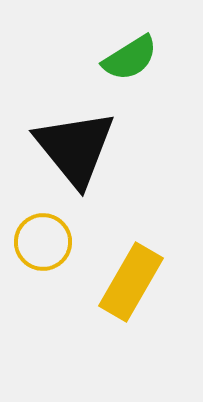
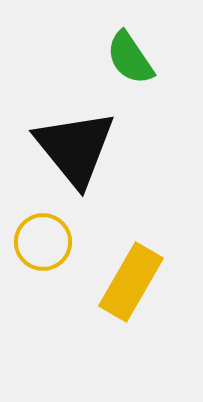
green semicircle: rotated 88 degrees clockwise
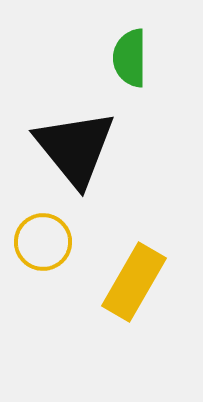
green semicircle: rotated 34 degrees clockwise
yellow rectangle: moved 3 px right
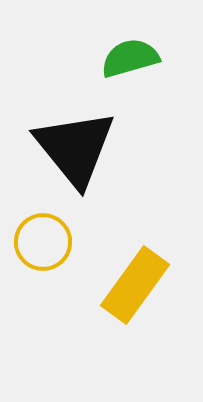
green semicircle: rotated 74 degrees clockwise
yellow rectangle: moved 1 px right, 3 px down; rotated 6 degrees clockwise
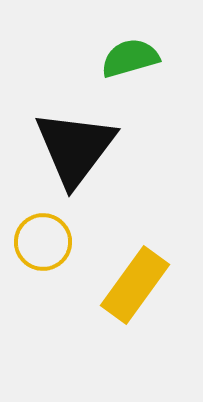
black triangle: rotated 16 degrees clockwise
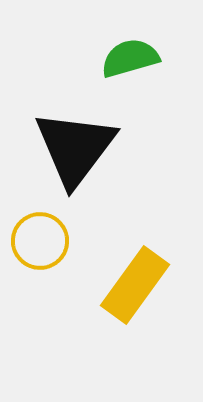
yellow circle: moved 3 px left, 1 px up
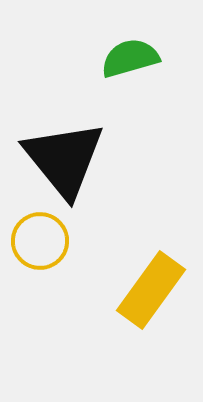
black triangle: moved 11 px left, 11 px down; rotated 16 degrees counterclockwise
yellow rectangle: moved 16 px right, 5 px down
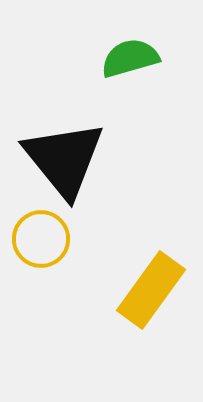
yellow circle: moved 1 px right, 2 px up
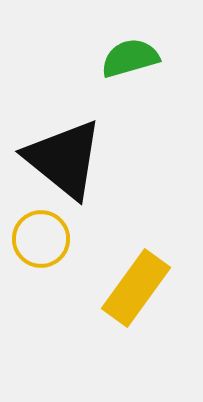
black triangle: rotated 12 degrees counterclockwise
yellow rectangle: moved 15 px left, 2 px up
